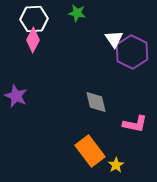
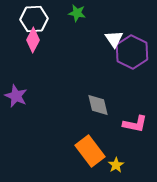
gray diamond: moved 2 px right, 3 px down
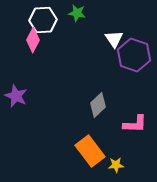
white hexagon: moved 9 px right, 1 px down
purple hexagon: moved 2 px right, 3 px down; rotated 8 degrees counterclockwise
gray diamond: rotated 60 degrees clockwise
pink L-shape: rotated 10 degrees counterclockwise
yellow star: rotated 28 degrees clockwise
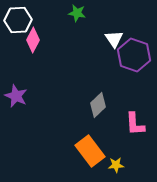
white hexagon: moved 25 px left
pink L-shape: rotated 85 degrees clockwise
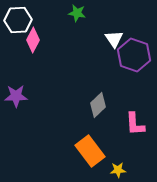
purple star: rotated 25 degrees counterclockwise
yellow star: moved 2 px right, 5 px down
